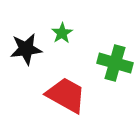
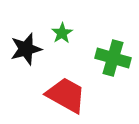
black star: rotated 8 degrees counterclockwise
green cross: moved 2 px left, 5 px up
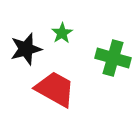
red trapezoid: moved 11 px left, 6 px up
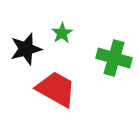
green cross: moved 1 px right
red trapezoid: moved 1 px right
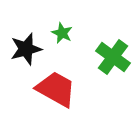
green star: rotated 15 degrees counterclockwise
green cross: moved 1 px left, 1 px up; rotated 20 degrees clockwise
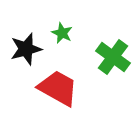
red trapezoid: moved 2 px right, 1 px up
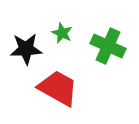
black star: rotated 12 degrees clockwise
green cross: moved 5 px left, 11 px up; rotated 12 degrees counterclockwise
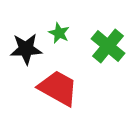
green star: moved 3 px left
green cross: rotated 16 degrees clockwise
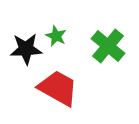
green star: moved 3 px left, 3 px down
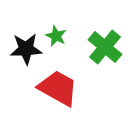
green cross: moved 3 px left, 1 px down
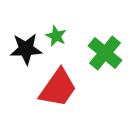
green cross: moved 6 px down
red trapezoid: rotated 96 degrees clockwise
